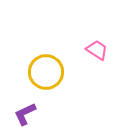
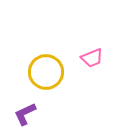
pink trapezoid: moved 5 px left, 8 px down; rotated 125 degrees clockwise
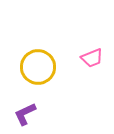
yellow circle: moved 8 px left, 5 px up
